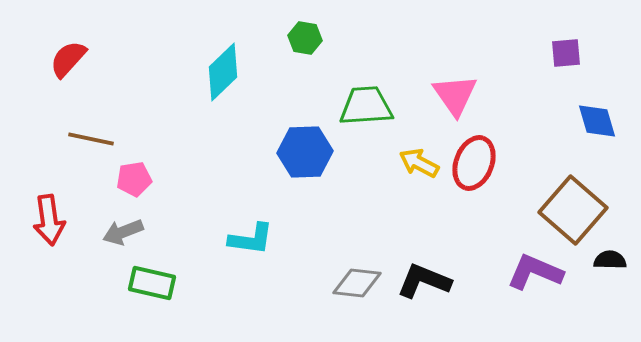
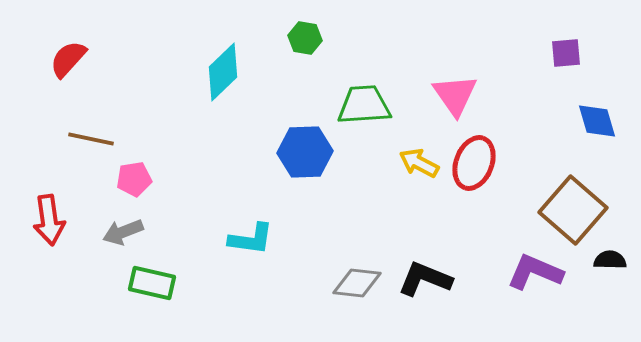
green trapezoid: moved 2 px left, 1 px up
black L-shape: moved 1 px right, 2 px up
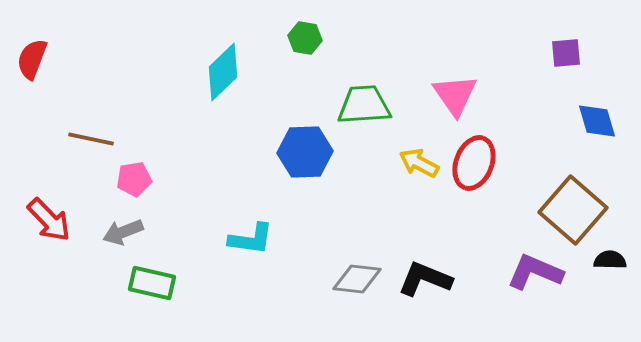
red semicircle: moved 36 px left; rotated 21 degrees counterclockwise
red arrow: rotated 36 degrees counterclockwise
gray diamond: moved 4 px up
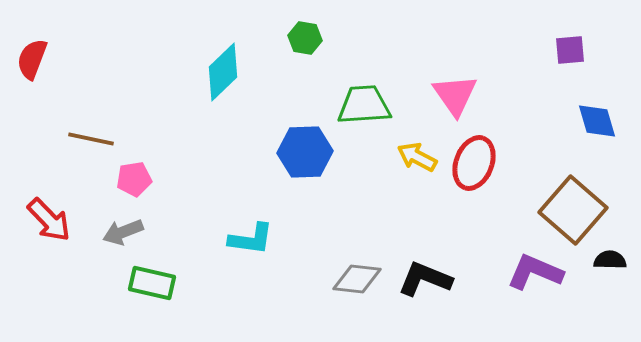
purple square: moved 4 px right, 3 px up
yellow arrow: moved 2 px left, 6 px up
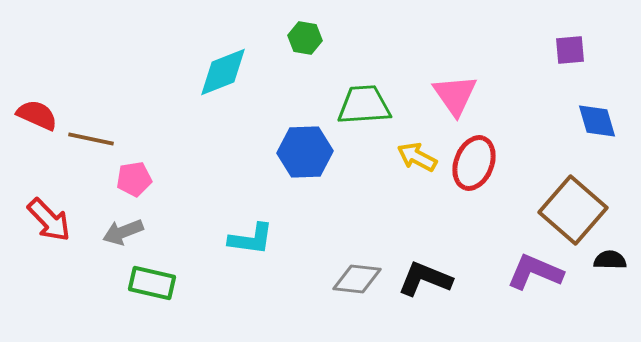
red semicircle: moved 5 px right, 56 px down; rotated 93 degrees clockwise
cyan diamond: rotated 22 degrees clockwise
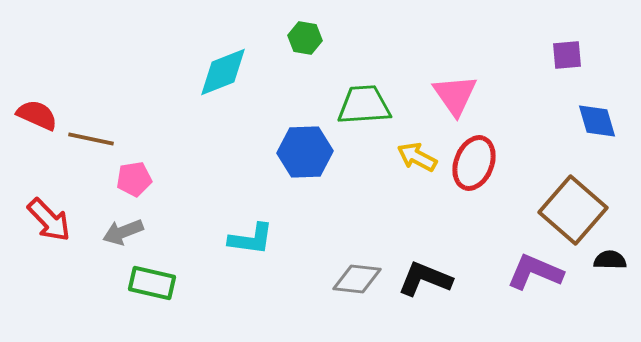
purple square: moved 3 px left, 5 px down
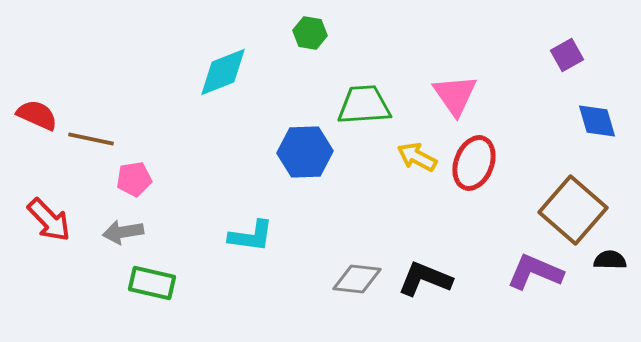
green hexagon: moved 5 px right, 5 px up
purple square: rotated 24 degrees counterclockwise
gray arrow: rotated 12 degrees clockwise
cyan L-shape: moved 3 px up
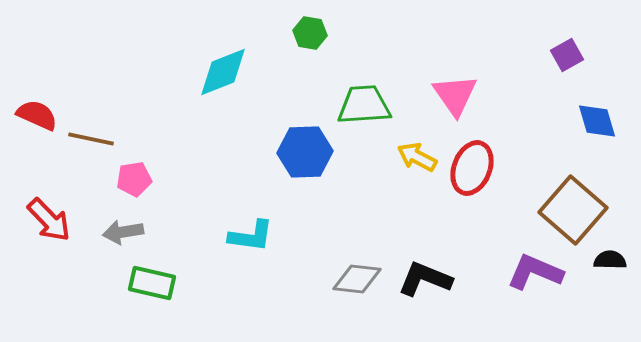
red ellipse: moved 2 px left, 5 px down
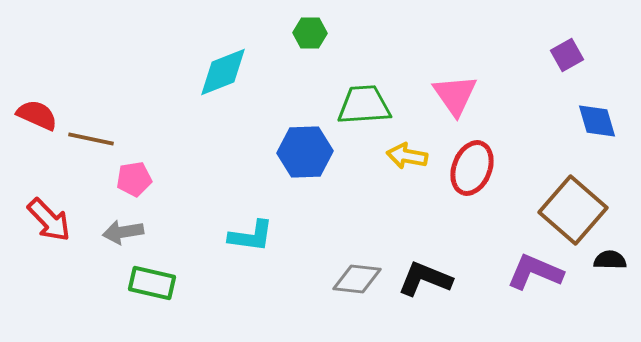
green hexagon: rotated 8 degrees counterclockwise
yellow arrow: moved 10 px left, 1 px up; rotated 18 degrees counterclockwise
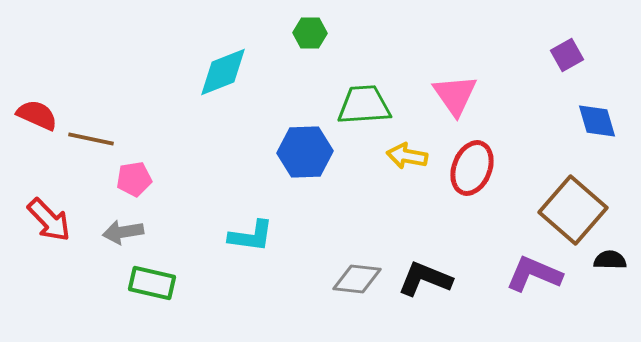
purple L-shape: moved 1 px left, 2 px down
